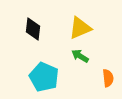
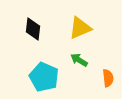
green arrow: moved 1 px left, 4 px down
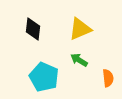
yellow triangle: moved 1 px down
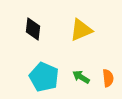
yellow triangle: moved 1 px right, 1 px down
green arrow: moved 2 px right, 17 px down
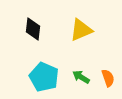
orange semicircle: rotated 12 degrees counterclockwise
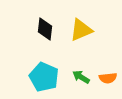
black diamond: moved 12 px right
orange semicircle: rotated 102 degrees clockwise
